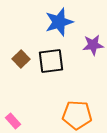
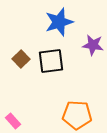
purple star: rotated 15 degrees clockwise
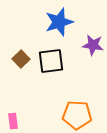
pink rectangle: rotated 35 degrees clockwise
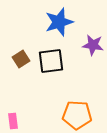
brown square: rotated 12 degrees clockwise
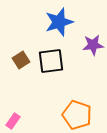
purple star: rotated 15 degrees counterclockwise
brown square: moved 1 px down
orange pentagon: rotated 16 degrees clockwise
pink rectangle: rotated 42 degrees clockwise
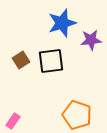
blue star: moved 3 px right, 1 px down
purple star: moved 2 px left, 5 px up
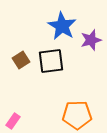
blue star: moved 3 px down; rotated 24 degrees counterclockwise
purple star: rotated 10 degrees counterclockwise
orange pentagon: rotated 20 degrees counterclockwise
